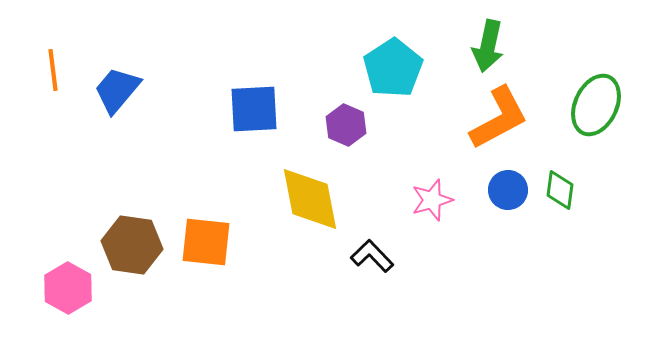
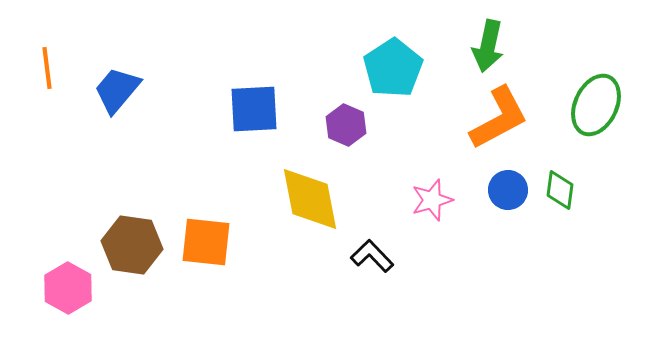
orange line: moved 6 px left, 2 px up
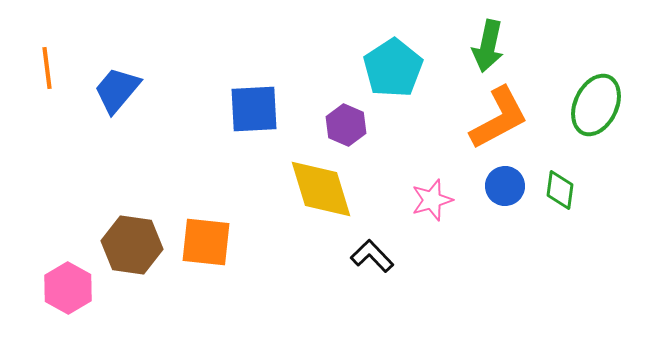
blue circle: moved 3 px left, 4 px up
yellow diamond: moved 11 px right, 10 px up; rotated 6 degrees counterclockwise
